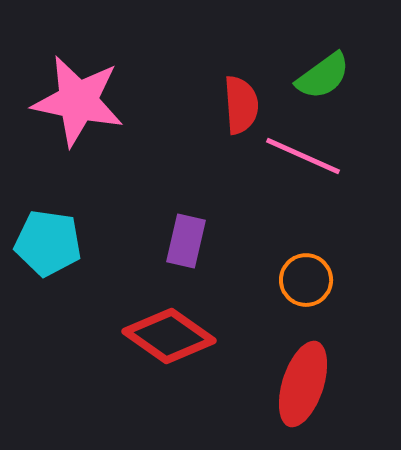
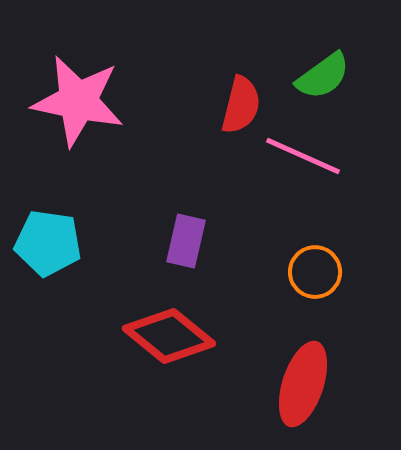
red semicircle: rotated 18 degrees clockwise
orange circle: moved 9 px right, 8 px up
red diamond: rotated 4 degrees clockwise
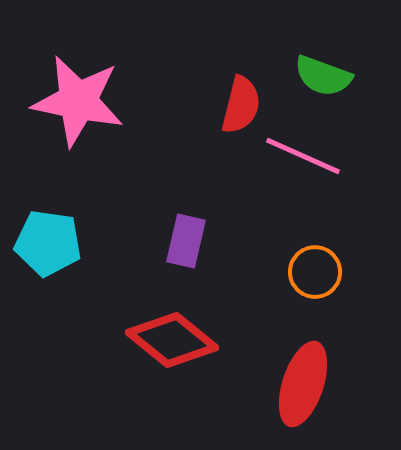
green semicircle: rotated 56 degrees clockwise
red diamond: moved 3 px right, 4 px down
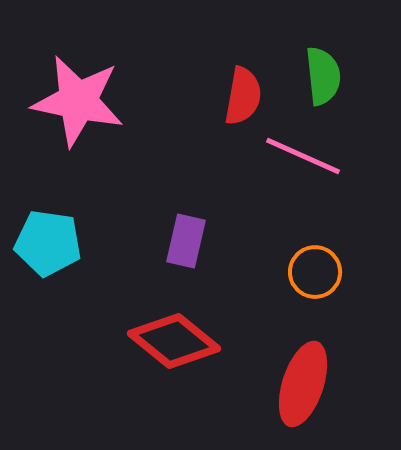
green semicircle: rotated 116 degrees counterclockwise
red semicircle: moved 2 px right, 9 px up; rotated 4 degrees counterclockwise
red diamond: moved 2 px right, 1 px down
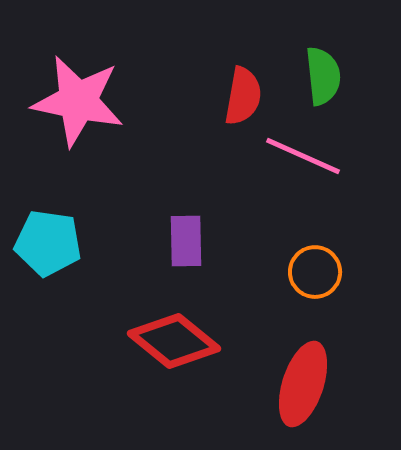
purple rectangle: rotated 14 degrees counterclockwise
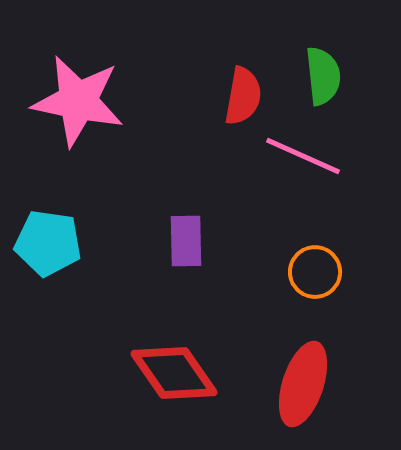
red diamond: moved 32 px down; rotated 16 degrees clockwise
